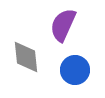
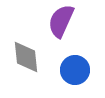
purple semicircle: moved 2 px left, 4 px up
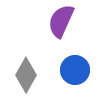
gray diamond: moved 18 px down; rotated 36 degrees clockwise
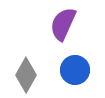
purple semicircle: moved 2 px right, 3 px down
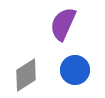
gray diamond: rotated 28 degrees clockwise
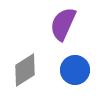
gray diamond: moved 1 px left, 5 px up
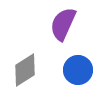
blue circle: moved 3 px right
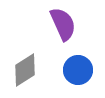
purple semicircle: rotated 132 degrees clockwise
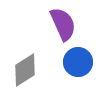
blue circle: moved 8 px up
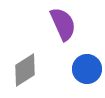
blue circle: moved 9 px right, 7 px down
